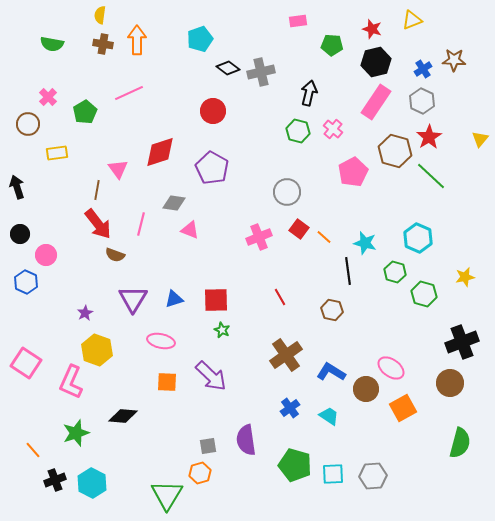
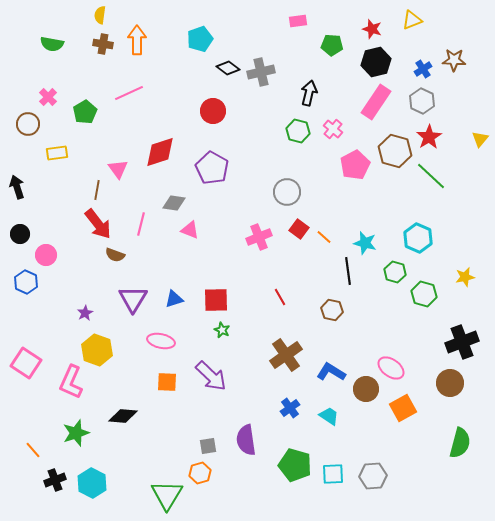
pink pentagon at (353, 172): moved 2 px right, 7 px up
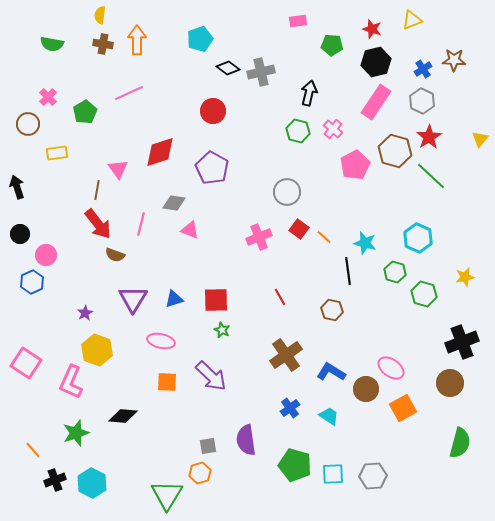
blue hexagon at (26, 282): moved 6 px right; rotated 10 degrees clockwise
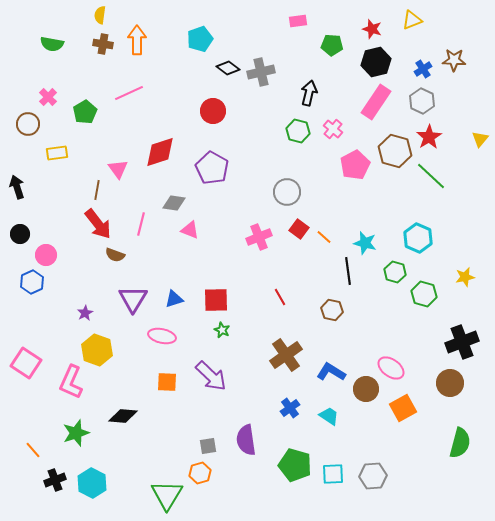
pink ellipse at (161, 341): moved 1 px right, 5 px up
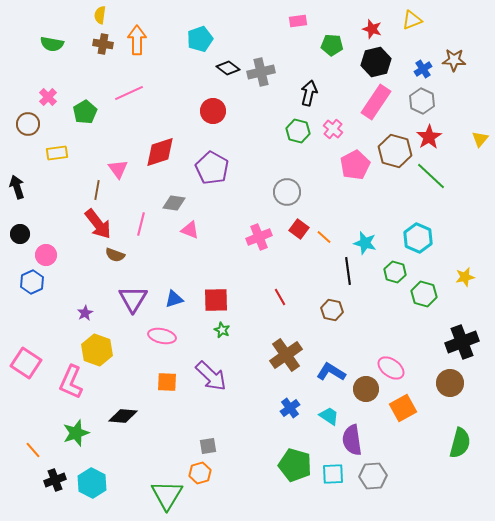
purple semicircle at (246, 440): moved 106 px right
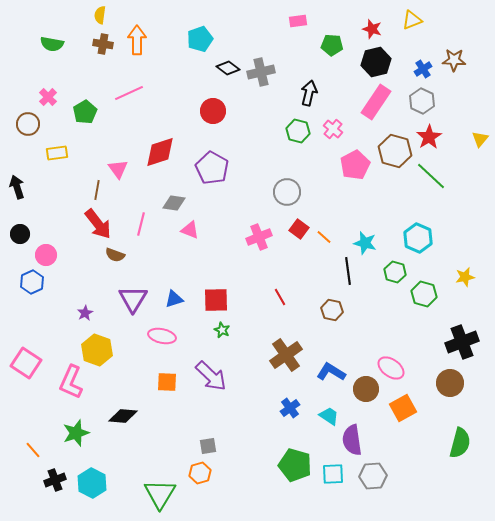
green triangle at (167, 495): moved 7 px left, 1 px up
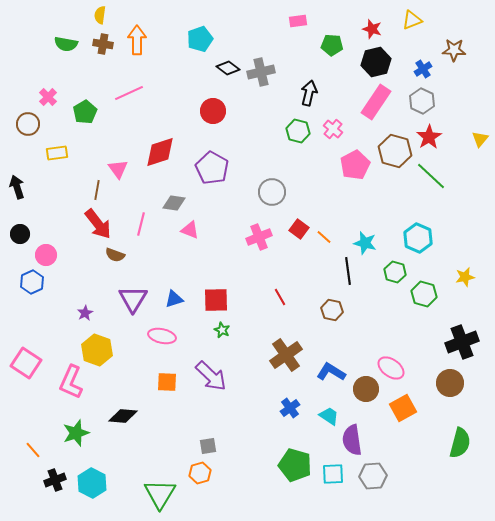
green semicircle at (52, 44): moved 14 px right
brown star at (454, 60): moved 10 px up
gray circle at (287, 192): moved 15 px left
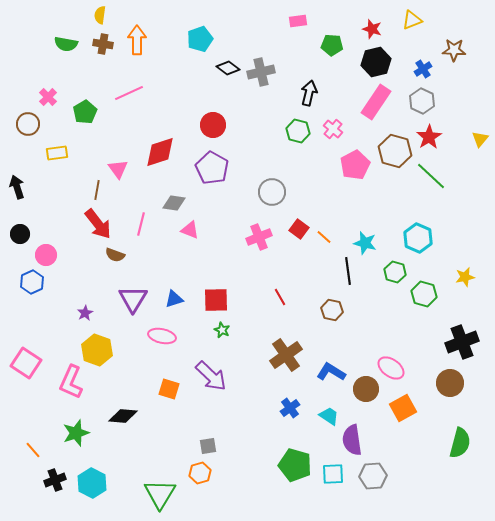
red circle at (213, 111): moved 14 px down
orange square at (167, 382): moved 2 px right, 7 px down; rotated 15 degrees clockwise
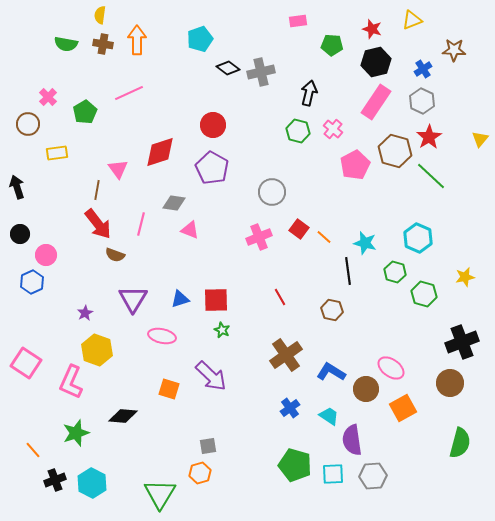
blue triangle at (174, 299): moved 6 px right
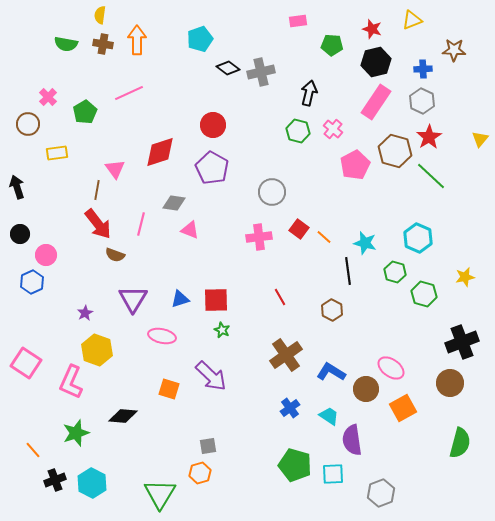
blue cross at (423, 69): rotated 30 degrees clockwise
pink triangle at (118, 169): moved 3 px left
pink cross at (259, 237): rotated 15 degrees clockwise
brown hexagon at (332, 310): rotated 15 degrees clockwise
gray hexagon at (373, 476): moved 8 px right, 17 px down; rotated 16 degrees counterclockwise
